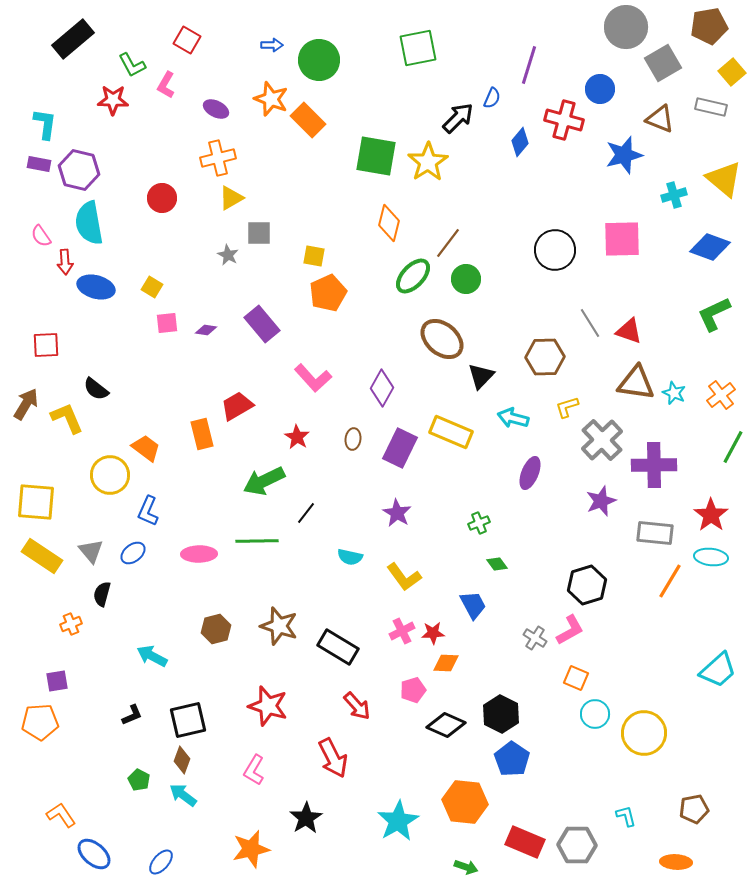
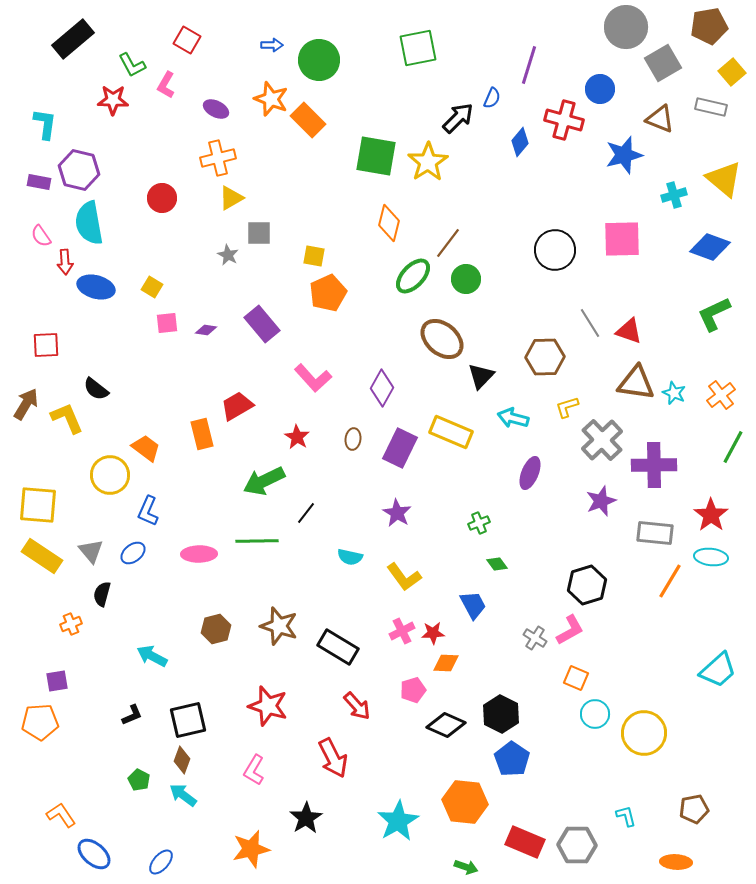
purple rectangle at (39, 164): moved 18 px down
yellow square at (36, 502): moved 2 px right, 3 px down
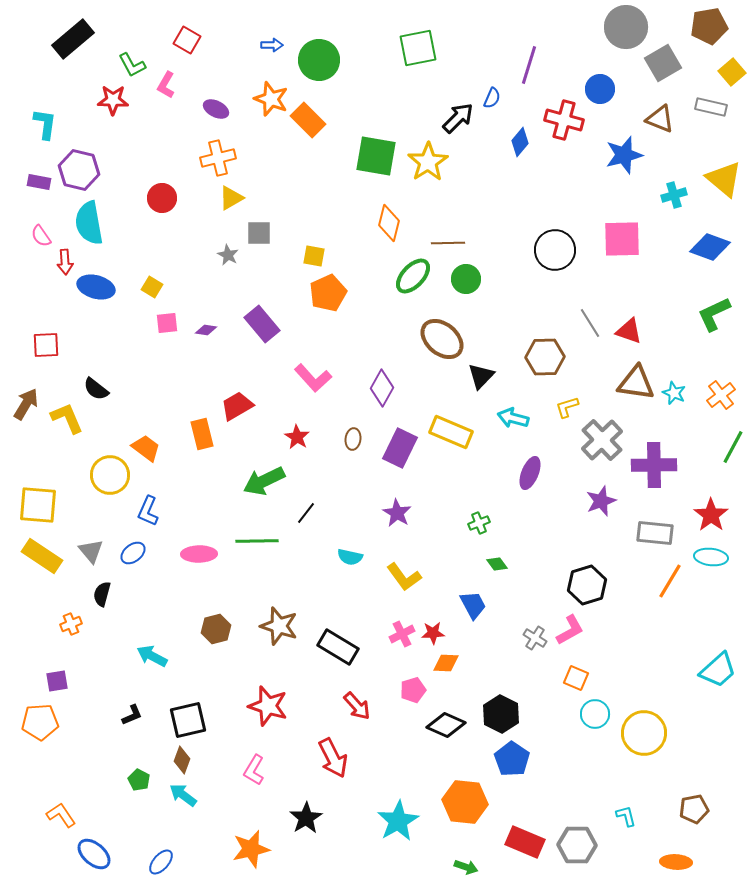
brown line at (448, 243): rotated 52 degrees clockwise
pink cross at (402, 631): moved 3 px down
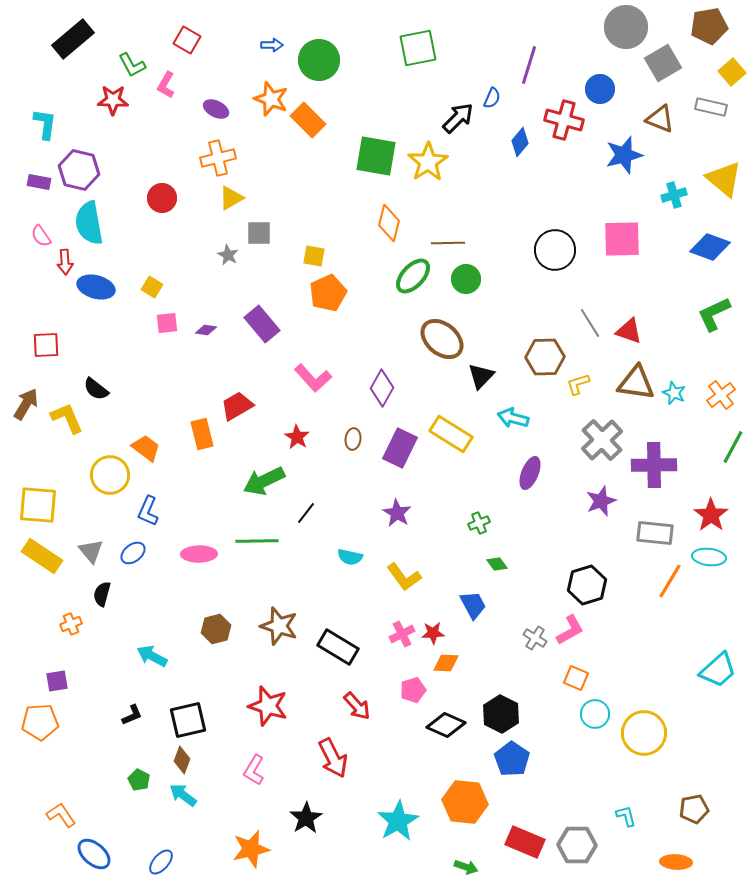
yellow L-shape at (567, 407): moved 11 px right, 23 px up
yellow rectangle at (451, 432): moved 2 px down; rotated 9 degrees clockwise
cyan ellipse at (711, 557): moved 2 px left
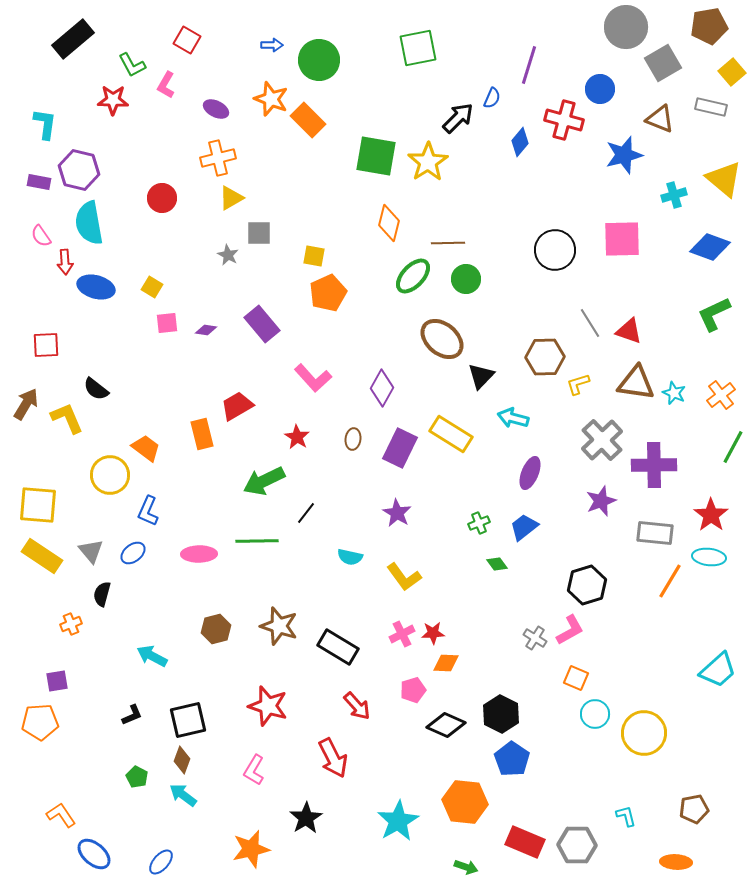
blue trapezoid at (473, 605): moved 51 px right, 78 px up; rotated 100 degrees counterclockwise
green pentagon at (139, 780): moved 2 px left, 3 px up
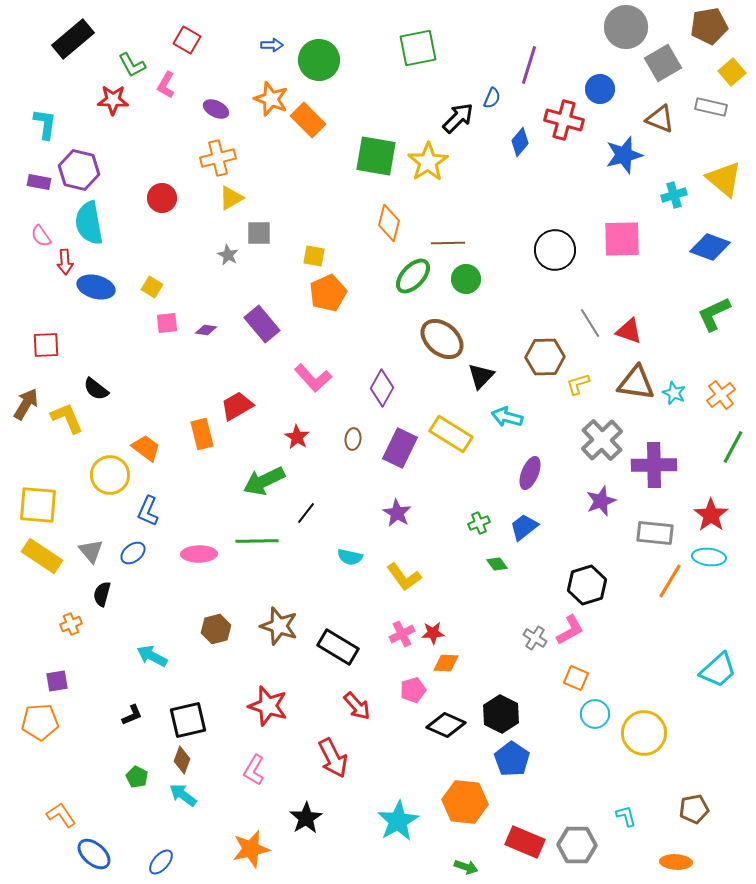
cyan arrow at (513, 418): moved 6 px left, 1 px up
